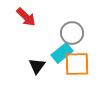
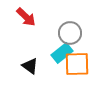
gray circle: moved 2 px left
black triangle: moved 7 px left; rotated 30 degrees counterclockwise
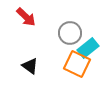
cyan rectangle: moved 26 px right, 5 px up
orange square: rotated 28 degrees clockwise
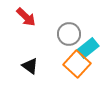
gray circle: moved 1 px left, 1 px down
orange square: rotated 16 degrees clockwise
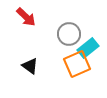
orange square: rotated 24 degrees clockwise
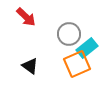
cyan rectangle: moved 1 px left
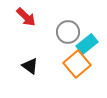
gray circle: moved 1 px left, 2 px up
cyan rectangle: moved 4 px up
orange square: rotated 16 degrees counterclockwise
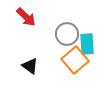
gray circle: moved 1 px left, 2 px down
cyan rectangle: rotated 55 degrees counterclockwise
orange square: moved 2 px left, 4 px up
